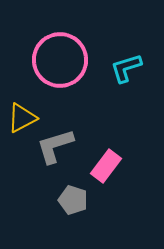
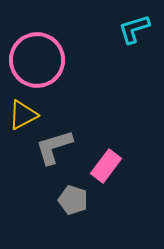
pink circle: moved 23 px left
cyan L-shape: moved 8 px right, 39 px up
yellow triangle: moved 1 px right, 3 px up
gray L-shape: moved 1 px left, 1 px down
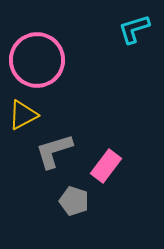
gray L-shape: moved 4 px down
gray pentagon: moved 1 px right, 1 px down
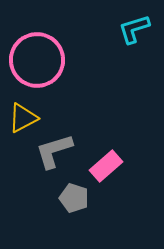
yellow triangle: moved 3 px down
pink rectangle: rotated 12 degrees clockwise
gray pentagon: moved 3 px up
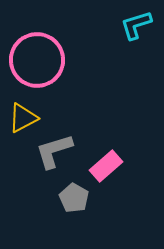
cyan L-shape: moved 2 px right, 4 px up
gray pentagon: rotated 12 degrees clockwise
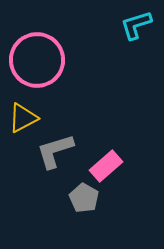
gray L-shape: moved 1 px right
gray pentagon: moved 10 px right
